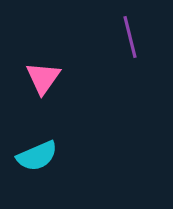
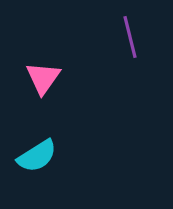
cyan semicircle: rotated 9 degrees counterclockwise
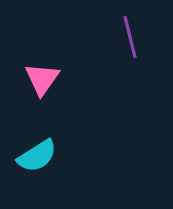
pink triangle: moved 1 px left, 1 px down
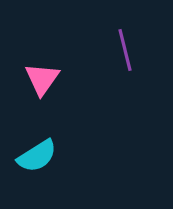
purple line: moved 5 px left, 13 px down
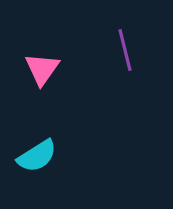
pink triangle: moved 10 px up
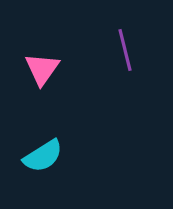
cyan semicircle: moved 6 px right
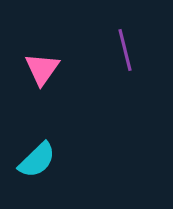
cyan semicircle: moved 6 px left, 4 px down; rotated 12 degrees counterclockwise
